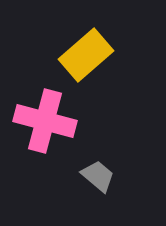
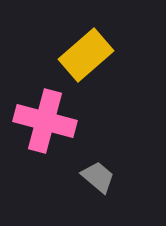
gray trapezoid: moved 1 px down
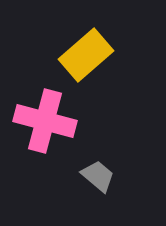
gray trapezoid: moved 1 px up
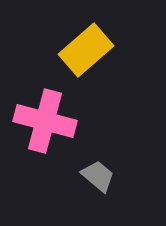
yellow rectangle: moved 5 px up
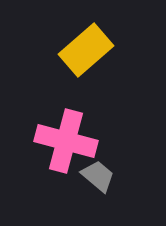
pink cross: moved 21 px right, 20 px down
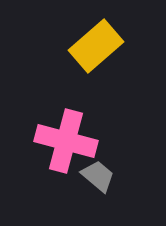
yellow rectangle: moved 10 px right, 4 px up
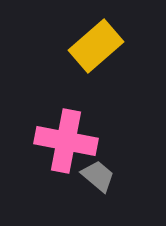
pink cross: rotated 4 degrees counterclockwise
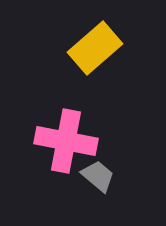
yellow rectangle: moved 1 px left, 2 px down
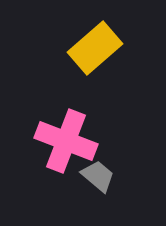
pink cross: rotated 10 degrees clockwise
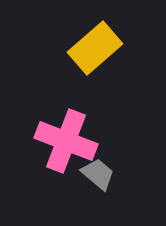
gray trapezoid: moved 2 px up
